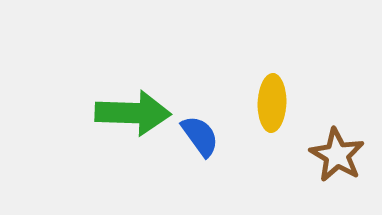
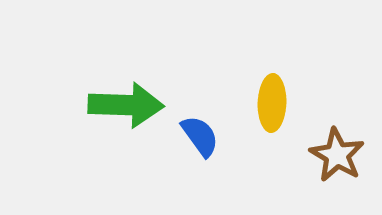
green arrow: moved 7 px left, 8 px up
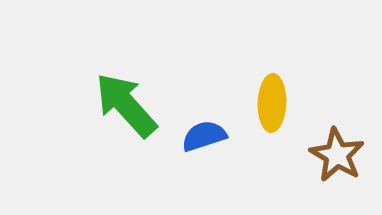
green arrow: rotated 134 degrees counterclockwise
blue semicircle: moved 4 px right; rotated 72 degrees counterclockwise
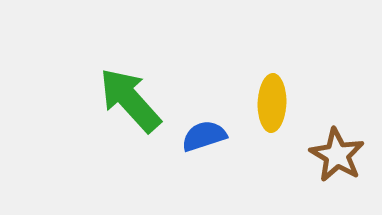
green arrow: moved 4 px right, 5 px up
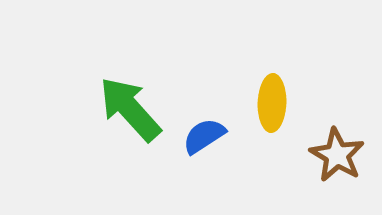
green arrow: moved 9 px down
blue semicircle: rotated 15 degrees counterclockwise
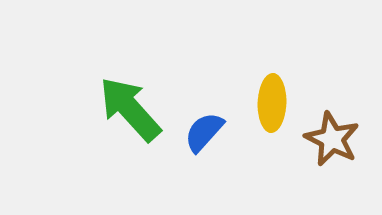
blue semicircle: moved 4 px up; rotated 15 degrees counterclockwise
brown star: moved 5 px left, 16 px up; rotated 4 degrees counterclockwise
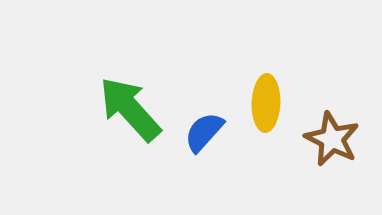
yellow ellipse: moved 6 px left
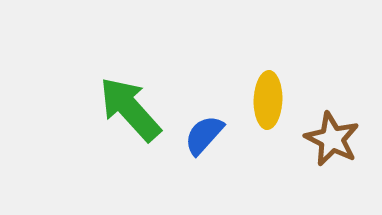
yellow ellipse: moved 2 px right, 3 px up
blue semicircle: moved 3 px down
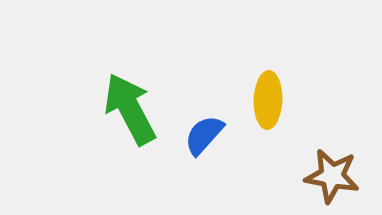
green arrow: rotated 14 degrees clockwise
brown star: moved 37 px down; rotated 16 degrees counterclockwise
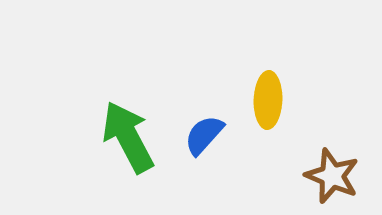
green arrow: moved 2 px left, 28 px down
brown star: rotated 12 degrees clockwise
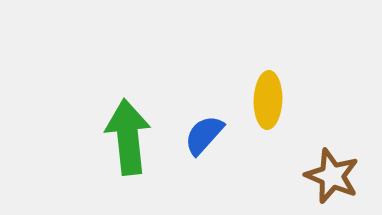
green arrow: rotated 22 degrees clockwise
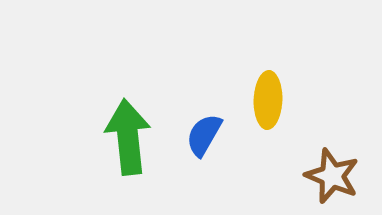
blue semicircle: rotated 12 degrees counterclockwise
